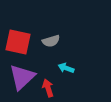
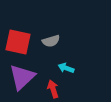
red arrow: moved 5 px right, 1 px down
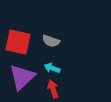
gray semicircle: rotated 36 degrees clockwise
cyan arrow: moved 14 px left
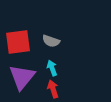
red square: rotated 20 degrees counterclockwise
cyan arrow: rotated 49 degrees clockwise
purple triangle: rotated 8 degrees counterclockwise
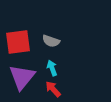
red arrow: rotated 24 degrees counterclockwise
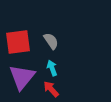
gray semicircle: rotated 144 degrees counterclockwise
red arrow: moved 2 px left
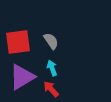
purple triangle: rotated 20 degrees clockwise
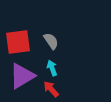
purple triangle: moved 1 px up
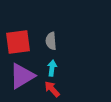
gray semicircle: rotated 150 degrees counterclockwise
cyan arrow: rotated 28 degrees clockwise
red arrow: moved 1 px right
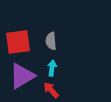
red arrow: moved 1 px left, 1 px down
